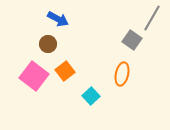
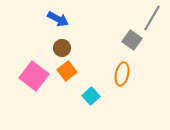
brown circle: moved 14 px right, 4 px down
orange square: moved 2 px right
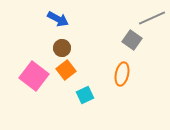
gray line: rotated 36 degrees clockwise
orange square: moved 1 px left, 1 px up
cyan square: moved 6 px left, 1 px up; rotated 18 degrees clockwise
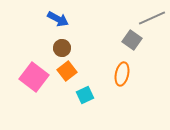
orange square: moved 1 px right, 1 px down
pink square: moved 1 px down
